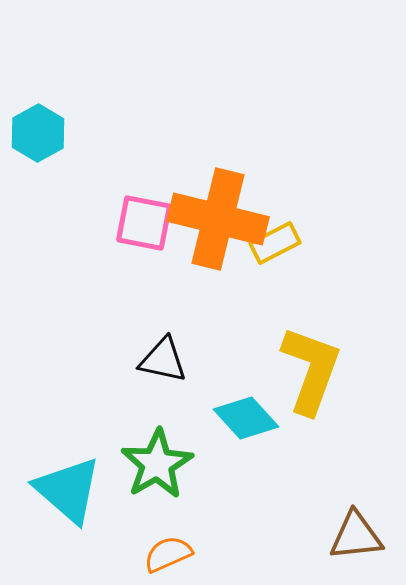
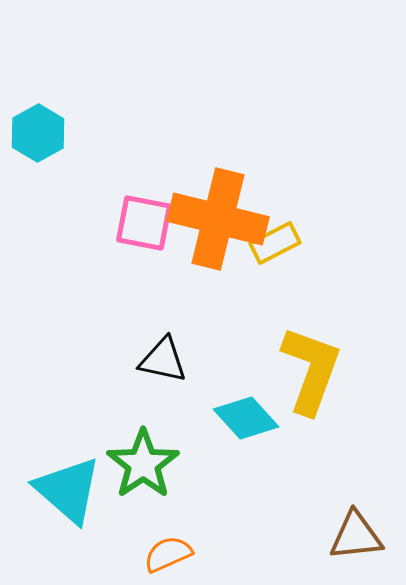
green star: moved 14 px left; rotated 4 degrees counterclockwise
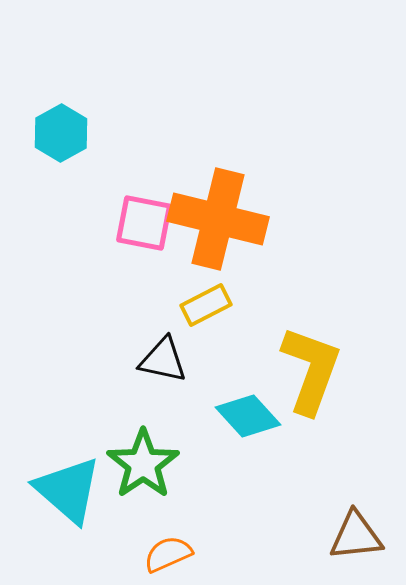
cyan hexagon: moved 23 px right
yellow rectangle: moved 69 px left, 62 px down
cyan diamond: moved 2 px right, 2 px up
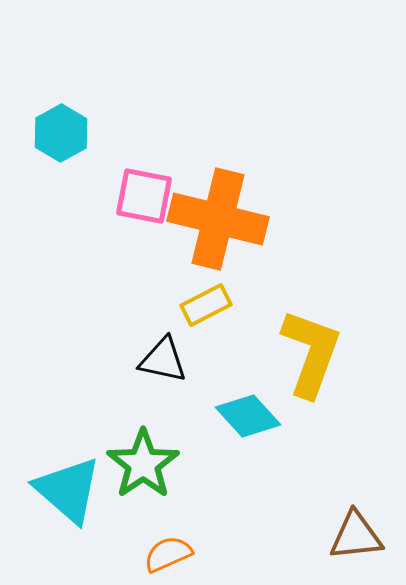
pink square: moved 27 px up
yellow L-shape: moved 17 px up
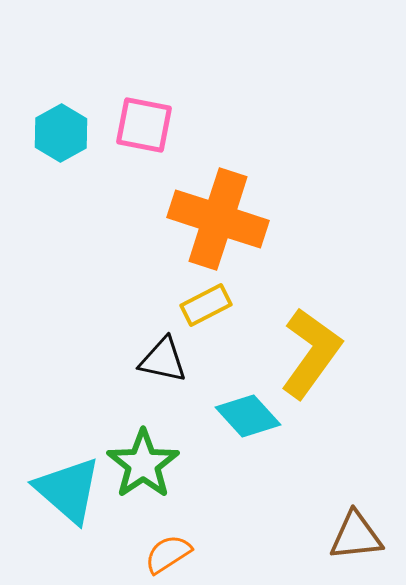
pink square: moved 71 px up
orange cross: rotated 4 degrees clockwise
yellow L-shape: rotated 16 degrees clockwise
orange semicircle: rotated 9 degrees counterclockwise
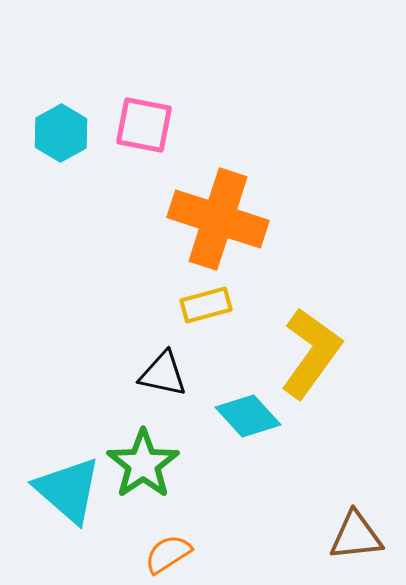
yellow rectangle: rotated 12 degrees clockwise
black triangle: moved 14 px down
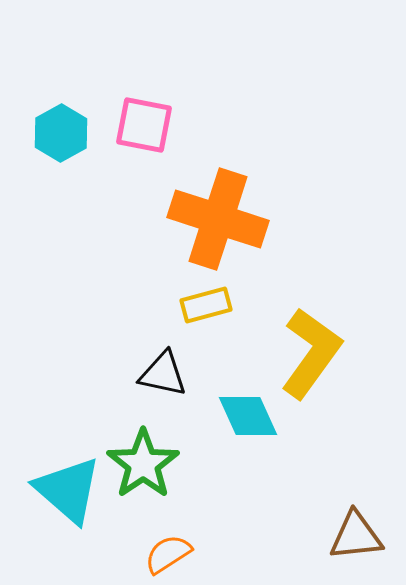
cyan diamond: rotated 18 degrees clockwise
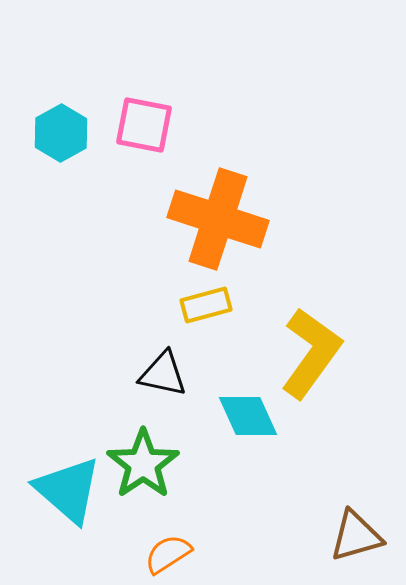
brown triangle: rotated 10 degrees counterclockwise
